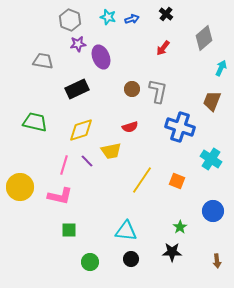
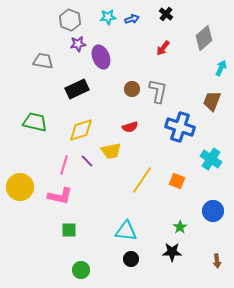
cyan star: rotated 21 degrees counterclockwise
green circle: moved 9 px left, 8 px down
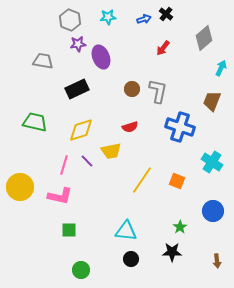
blue arrow: moved 12 px right
cyan cross: moved 1 px right, 3 px down
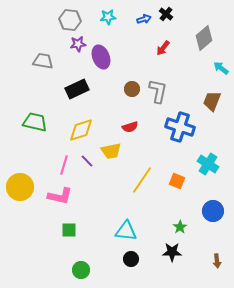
gray hexagon: rotated 15 degrees counterclockwise
cyan arrow: rotated 77 degrees counterclockwise
cyan cross: moved 4 px left, 2 px down
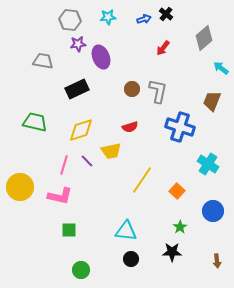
orange square: moved 10 px down; rotated 21 degrees clockwise
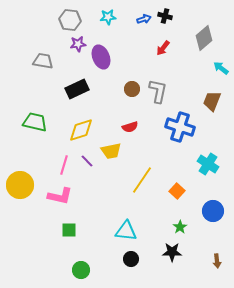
black cross: moved 1 px left, 2 px down; rotated 24 degrees counterclockwise
yellow circle: moved 2 px up
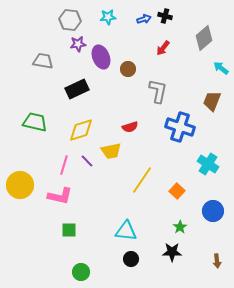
brown circle: moved 4 px left, 20 px up
green circle: moved 2 px down
